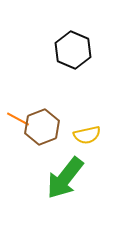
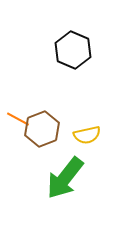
brown hexagon: moved 2 px down
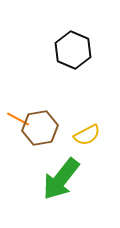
brown hexagon: moved 2 px left, 1 px up; rotated 12 degrees clockwise
yellow semicircle: rotated 16 degrees counterclockwise
green arrow: moved 4 px left, 1 px down
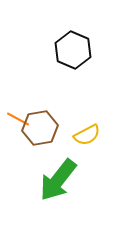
green arrow: moved 3 px left, 1 px down
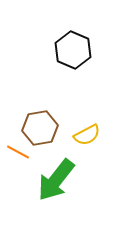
orange line: moved 33 px down
green arrow: moved 2 px left
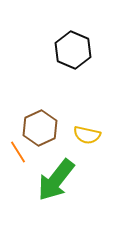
brown hexagon: rotated 16 degrees counterclockwise
yellow semicircle: rotated 40 degrees clockwise
orange line: rotated 30 degrees clockwise
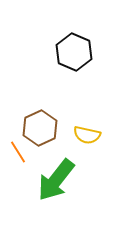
black hexagon: moved 1 px right, 2 px down
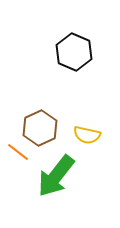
orange line: rotated 20 degrees counterclockwise
green arrow: moved 4 px up
